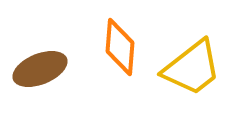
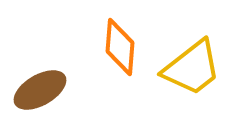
brown ellipse: moved 21 px down; rotated 8 degrees counterclockwise
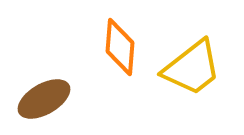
brown ellipse: moved 4 px right, 9 px down
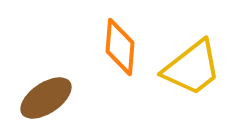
brown ellipse: moved 2 px right, 1 px up; rotated 4 degrees counterclockwise
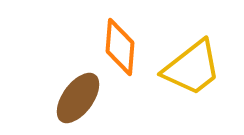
brown ellipse: moved 32 px right; rotated 20 degrees counterclockwise
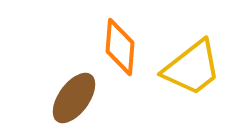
brown ellipse: moved 4 px left
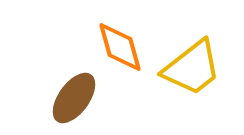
orange diamond: rotated 20 degrees counterclockwise
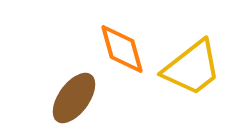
orange diamond: moved 2 px right, 2 px down
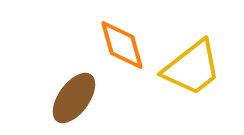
orange diamond: moved 4 px up
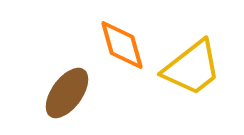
brown ellipse: moved 7 px left, 5 px up
